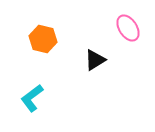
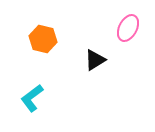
pink ellipse: rotated 60 degrees clockwise
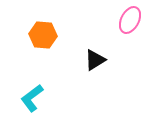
pink ellipse: moved 2 px right, 8 px up
orange hexagon: moved 4 px up; rotated 8 degrees counterclockwise
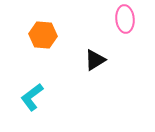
pink ellipse: moved 5 px left, 1 px up; rotated 32 degrees counterclockwise
cyan L-shape: moved 1 px up
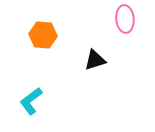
black triangle: rotated 15 degrees clockwise
cyan L-shape: moved 1 px left, 4 px down
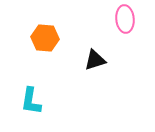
orange hexagon: moved 2 px right, 3 px down
cyan L-shape: rotated 44 degrees counterclockwise
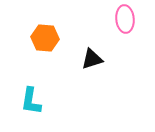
black triangle: moved 3 px left, 1 px up
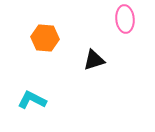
black triangle: moved 2 px right, 1 px down
cyan L-shape: moved 1 px right, 1 px up; rotated 108 degrees clockwise
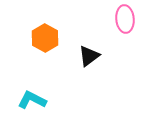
orange hexagon: rotated 24 degrees clockwise
black triangle: moved 5 px left, 4 px up; rotated 20 degrees counterclockwise
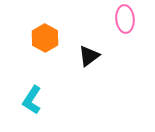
cyan L-shape: rotated 84 degrees counterclockwise
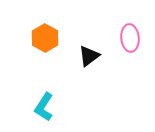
pink ellipse: moved 5 px right, 19 px down
cyan L-shape: moved 12 px right, 7 px down
